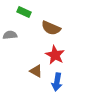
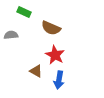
gray semicircle: moved 1 px right
blue arrow: moved 2 px right, 2 px up
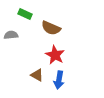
green rectangle: moved 1 px right, 2 px down
brown triangle: moved 1 px right, 4 px down
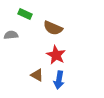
brown semicircle: moved 2 px right
red star: moved 1 px right
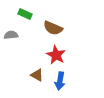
blue arrow: moved 1 px right, 1 px down
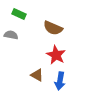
green rectangle: moved 6 px left
gray semicircle: rotated 16 degrees clockwise
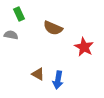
green rectangle: rotated 40 degrees clockwise
red star: moved 28 px right, 8 px up
brown triangle: moved 1 px right, 1 px up
blue arrow: moved 2 px left, 1 px up
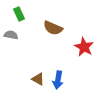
brown triangle: moved 5 px down
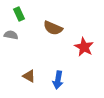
brown triangle: moved 9 px left, 3 px up
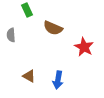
green rectangle: moved 8 px right, 4 px up
gray semicircle: rotated 104 degrees counterclockwise
